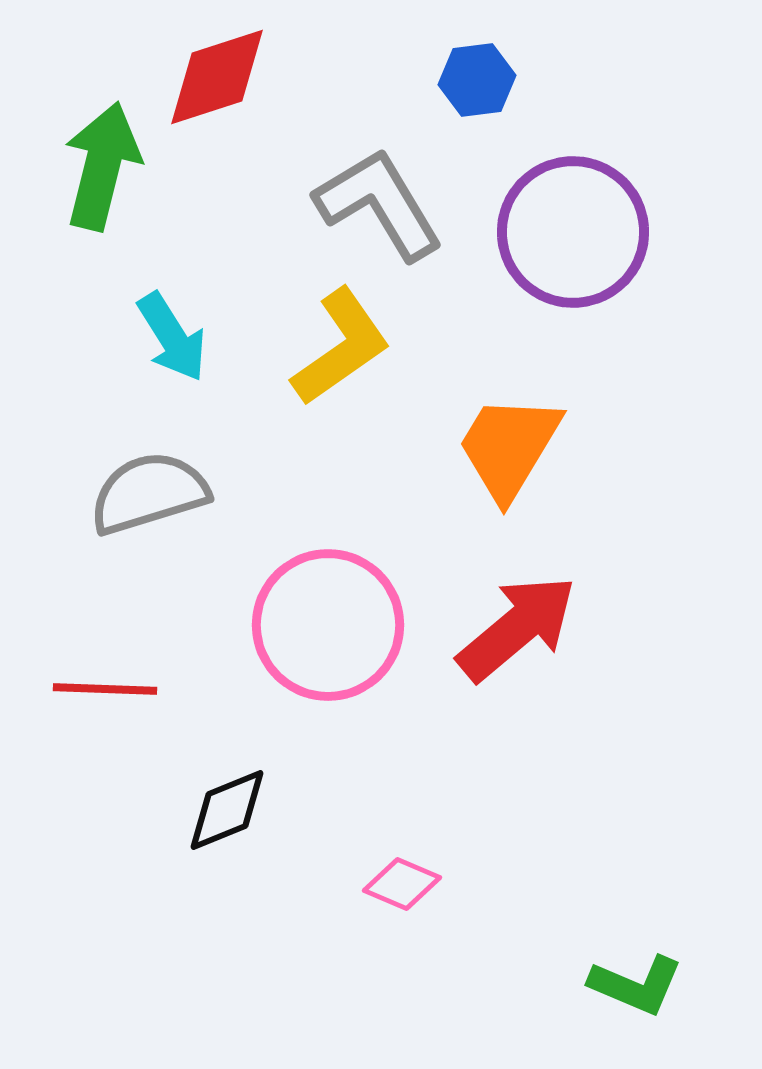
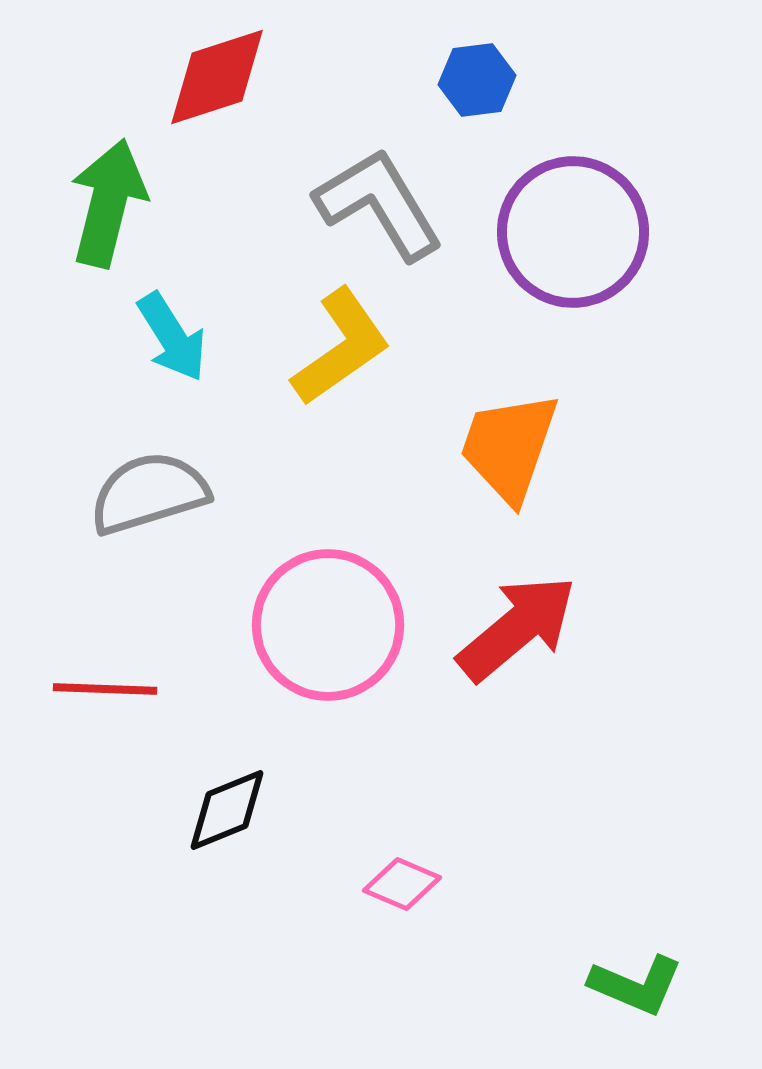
green arrow: moved 6 px right, 37 px down
orange trapezoid: rotated 12 degrees counterclockwise
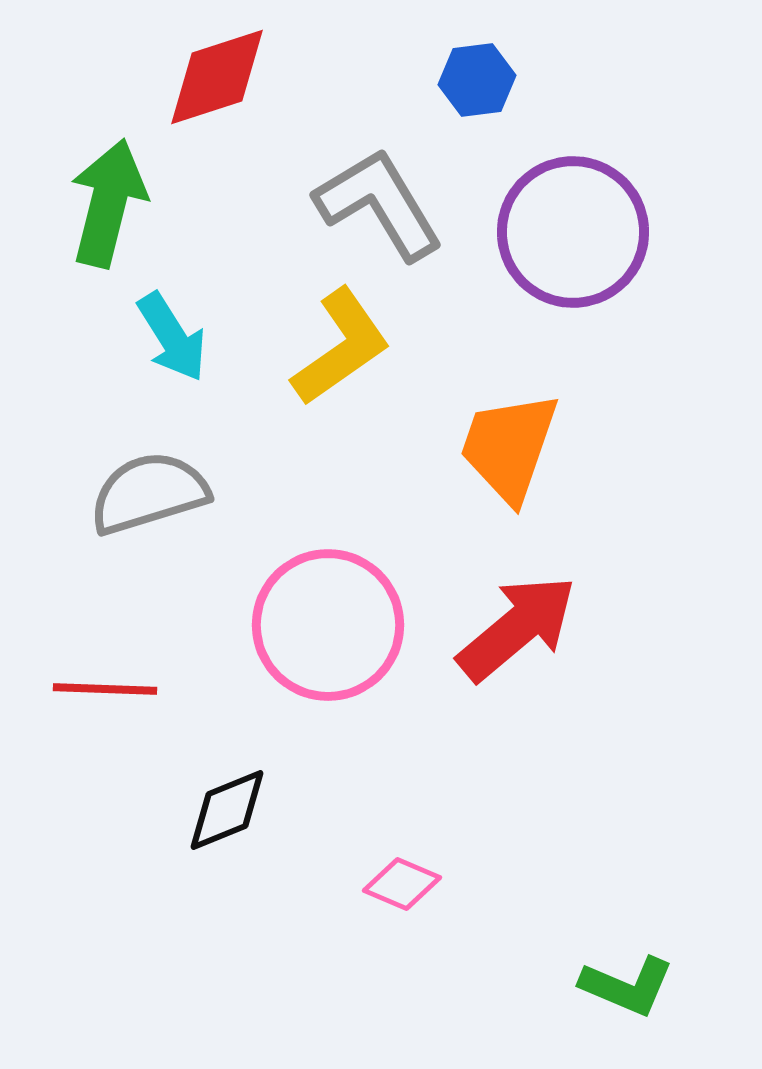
green L-shape: moved 9 px left, 1 px down
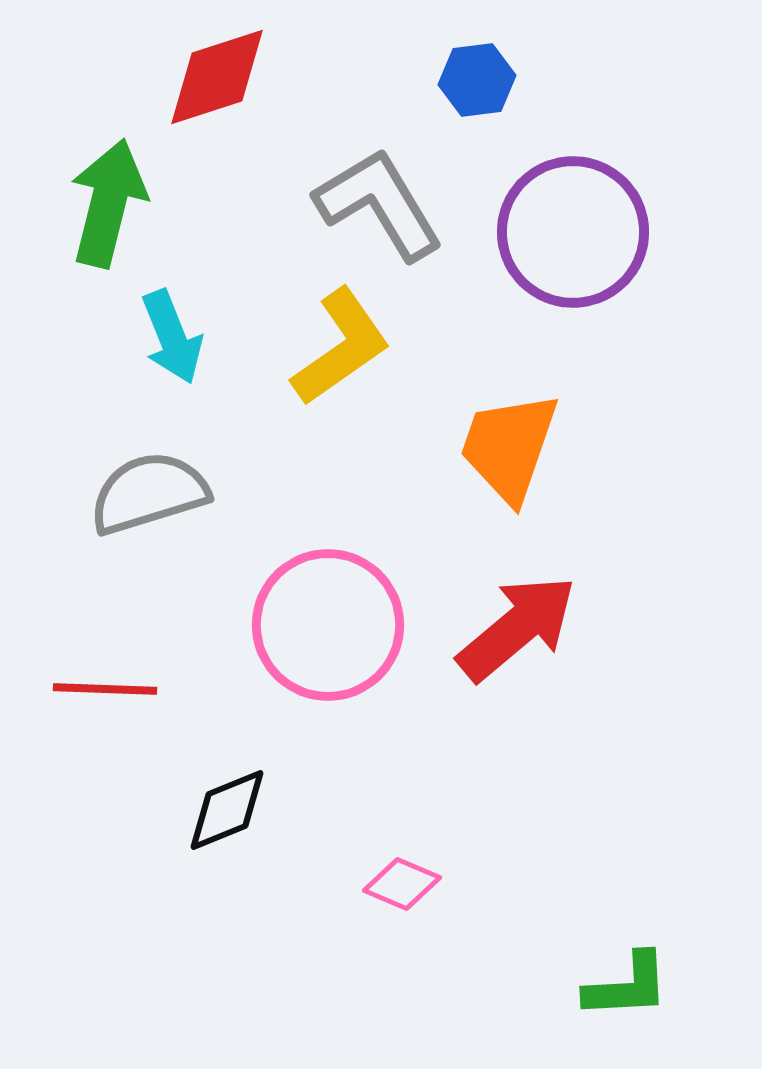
cyan arrow: rotated 10 degrees clockwise
green L-shape: rotated 26 degrees counterclockwise
